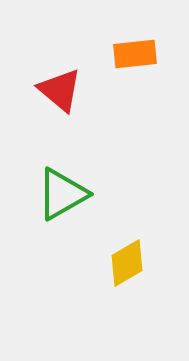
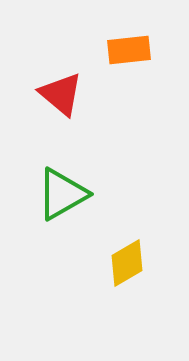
orange rectangle: moved 6 px left, 4 px up
red triangle: moved 1 px right, 4 px down
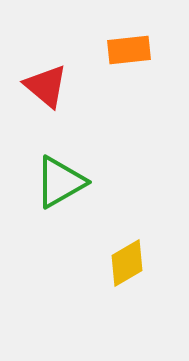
red triangle: moved 15 px left, 8 px up
green triangle: moved 2 px left, 12 px up
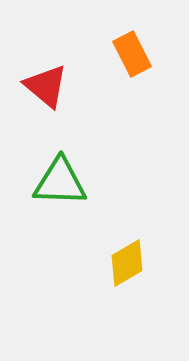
orange rectangle: moved 3 px right, 4 px down; rotated 69 degrees clockwise
green triangle: rotated 32 degrees clockwise
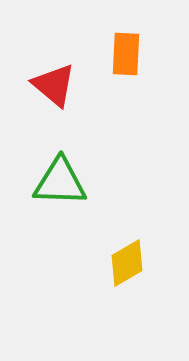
orange rectangle: moved 6 px left; rotated 30 degrees clockwise
red triangle: moved 8 px right, 1 px up
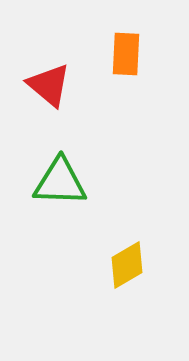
red triangle: moved 5 px left
yellow diamond: moved 2 px down
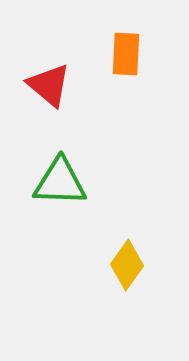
yellow diamond: rotated 24 degrees counterclockwise
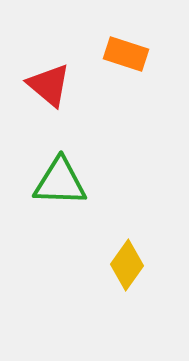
orange rectangle: rotated 75 degrees counterclockwise
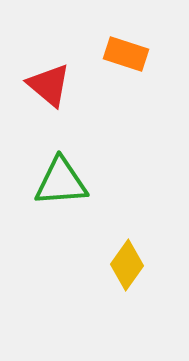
green triangle: moved 1 px right; rotated 6 degrees counterclockwise
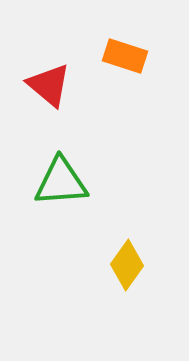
orange rectangle: moved 1 px left, 2 px down
